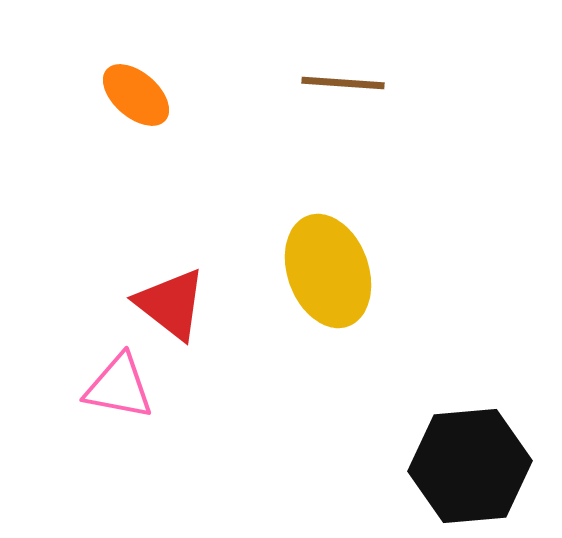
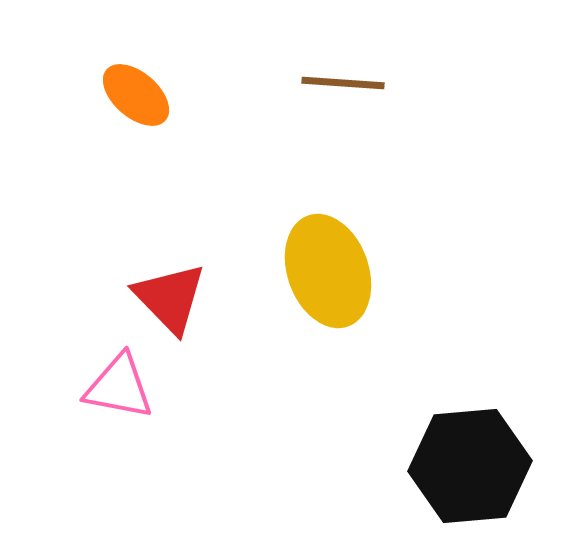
red triangle: moved 1 px left, 6 px up; rotated 8 degrees clockwise
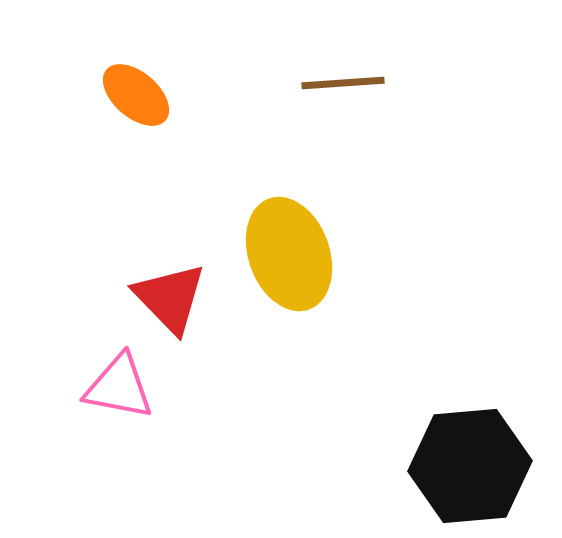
brown line: rotated 8 degrees counterclockwise
yellow ellipse: moved 39 px left, 17 px up
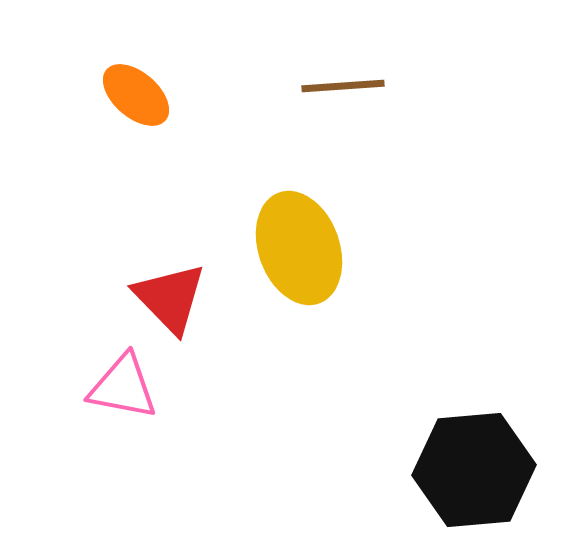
brown line: moved 3 px down
yellow ellipse: moved 10 px right, 6 px up
pink triangle: moved 4 px right
black hexagon: moved 4 px right, 4 px down
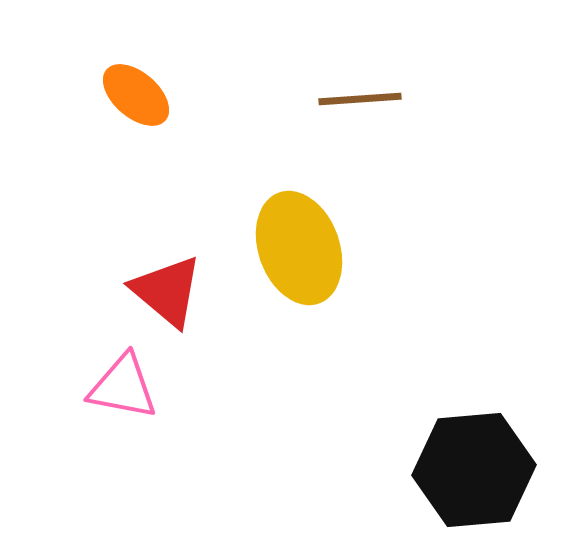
brown line: moved 17 px right, 13 px down
red triangle: moved 3 px left, 7 px up; rotated 6 degrees counterclockwise
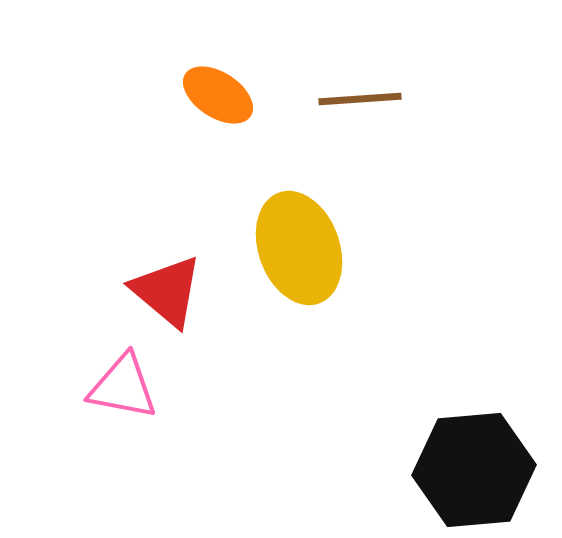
orange ellipse: moved 82 px right; rotated 8 degrees counterclockwise
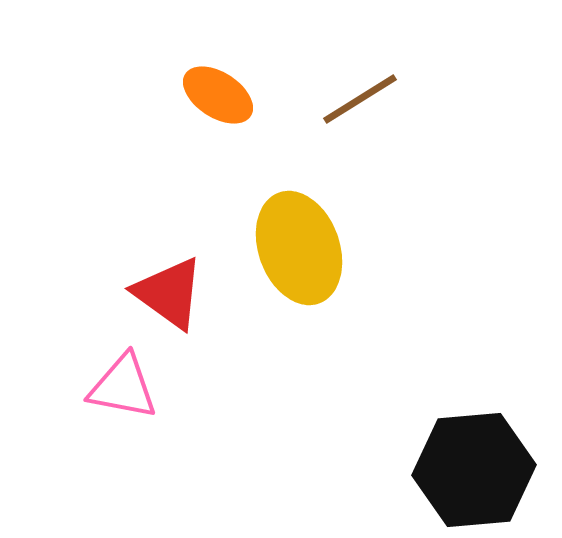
brown line: rotated 28 degrees counterclockwise
red triangle: moved 2 px right, 2 px down; rotated 4 degrees counterclockwise
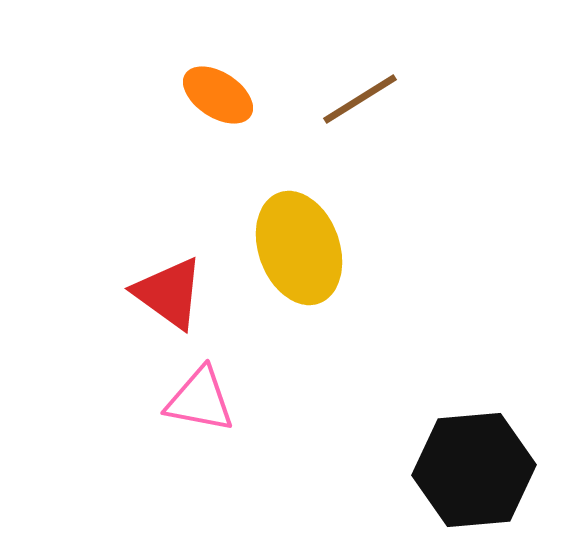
pink triangle: moved 77 px right, 13 px down
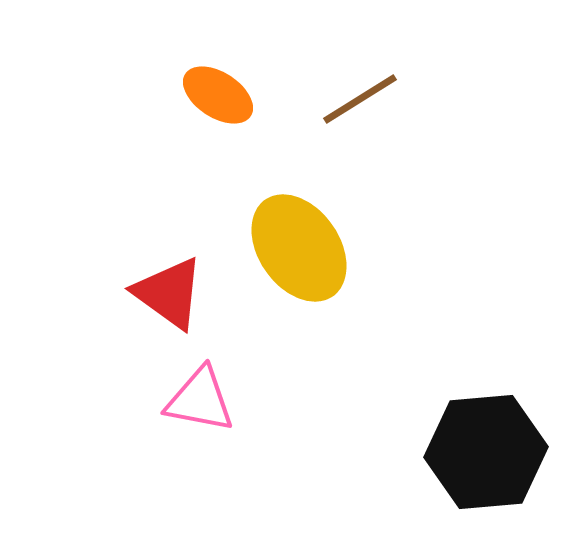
yellow ellipse: rotated 15 degrees counterclockwise
black hexagon: moved 12 px right, 18 px up
